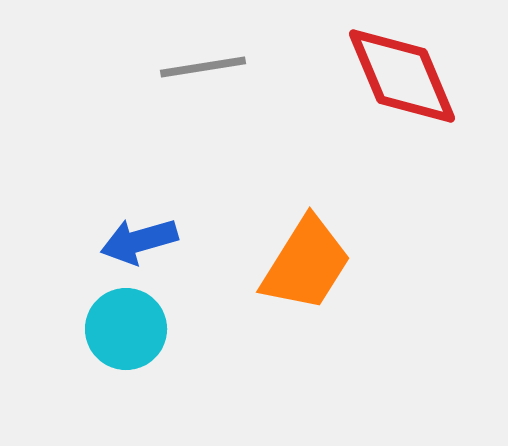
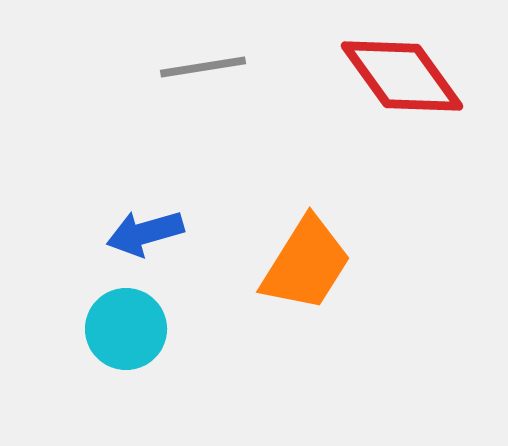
red diamond: rotated 13 degrees counterclockwise
blue arrow: moved 6 px right, 8 px up
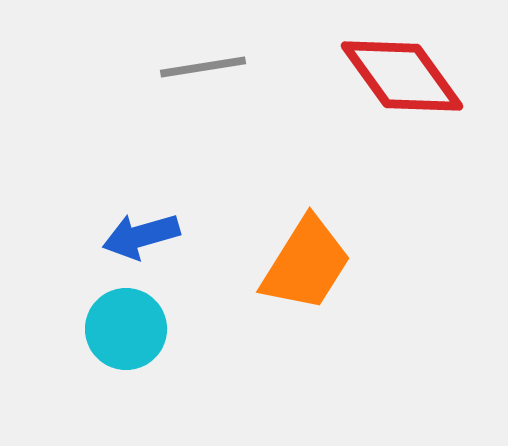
blue arrow: moved 4 px left, 3 px down
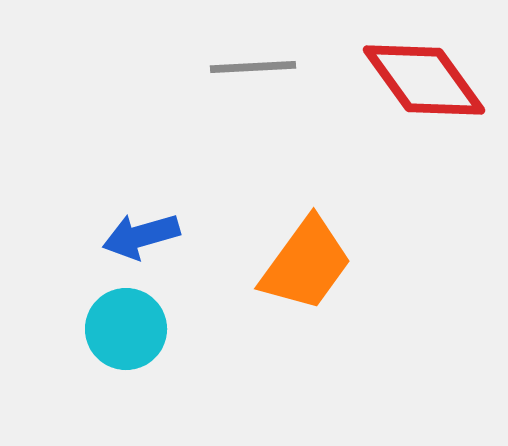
gray line: moved 50 px right; rotated 6 degrees clockwise
red diamond: moved 22 px right, 4 px down
orange trapezoid: rotated 4 degrees clockwise
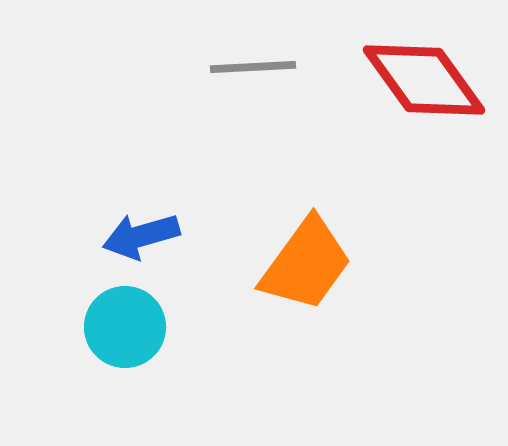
cyan circle: moved 1 px left, 2 px up
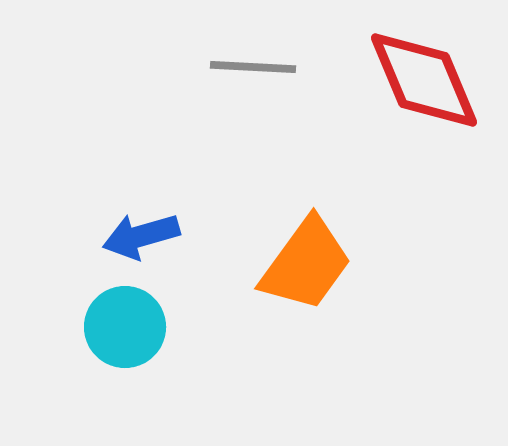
gray line: rotated 6 degrees clockwise
red diamond: rotated 13 degrees clockwise
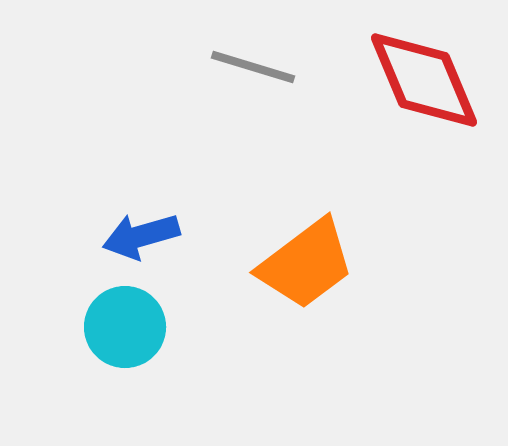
gray line: rotated 14 degrees clockwise
orange trapezoid: rotated 17 degrees clockwise
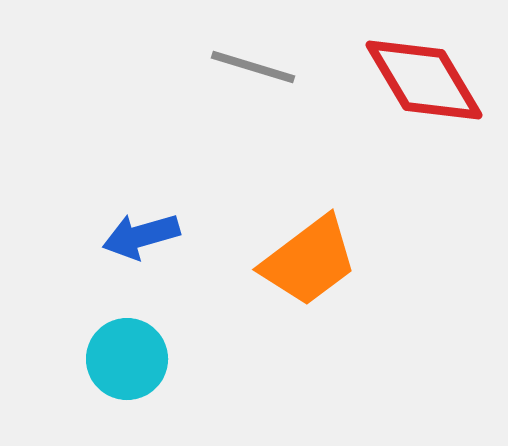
red diamond: rotated 8 degrees counterclockwise
orange trapezoid: moved 3 px right, 3 px up
cyan circle: moved 2 px right, 32 px down
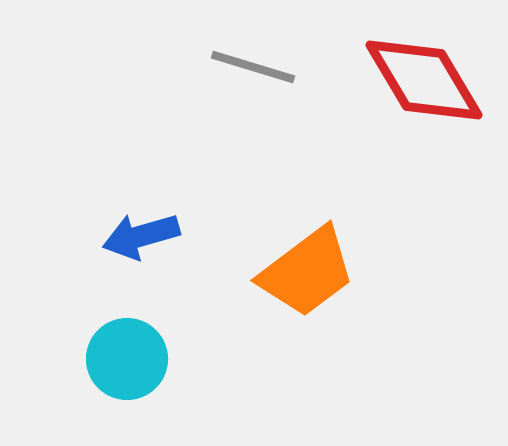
orange trapezoid: moved 2 px left, 11 px down
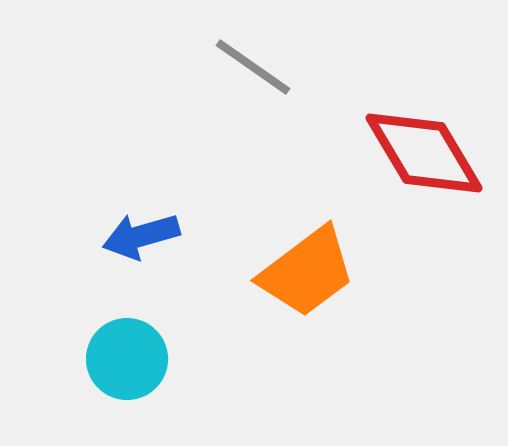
gray line: rotated 18 degrees clockwise
red diamond: moved 73 px down
